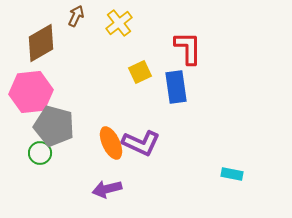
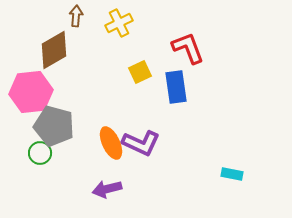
brown arrow: rotated 20 degrees counterclockwise
yellow cross: rotated 12 degrees clockwise
brown diamond: moved 13 px right, 7 px down
red L-shape: rotated 21 degrees counterclockwise
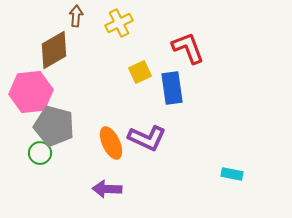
blue rectangle: moved 4 px left, 1 px down
purple L-shape: moved 6 px right, 5 px up
purple arrow: rotated 16 degrees clockwise
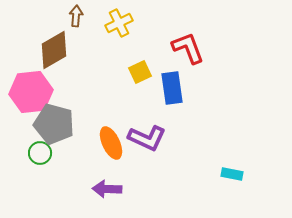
gray pentagon: moved 2 px up
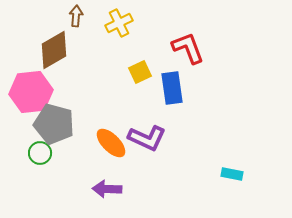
orange ellipse: rotated 20 degrees counterclockwise
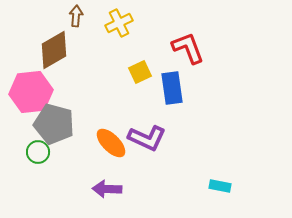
green circle: moved 2 px left, 1 px up
cyan rectangle: moved 12 px left, 12 px down
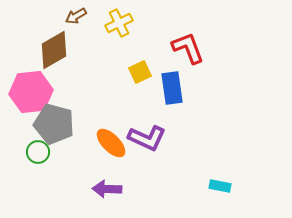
brown arrow: rotated 125 degrees counterclockwise
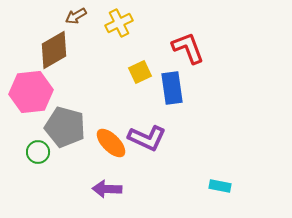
gray pentagon: moved 11 px right, 3 px down
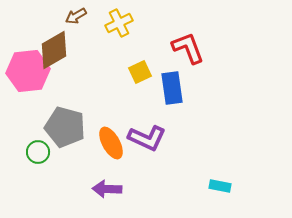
pink hexagon: moved 3 px left, 21 px up
orange ellipse: rotated 16 degrees clockwise
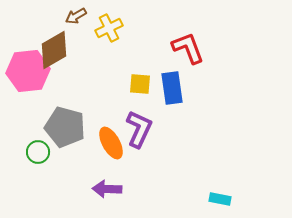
yellow cross: moved 10 px left, 5 px down
yellow square: moved 12 px down; rotated 30 degrees clockwise
purple L-shape: moved 8 px left, 9 px up; rotated 90 degrees counterclockwise
cyan rectangle: moved 13 px down
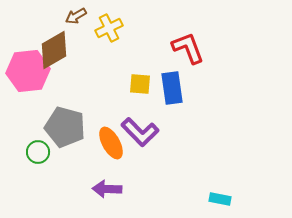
purple L-shape: moved 1 px right, 3 px down; rotated 111 degrees clockwise
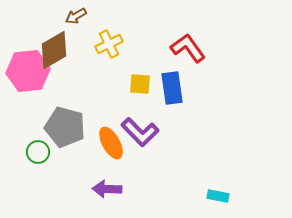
yellow cross: moved 16 px down
red L-shape: rotated 15 degrees counterclockwise
cyan rectangle: moved 2 px left, 3 px up
